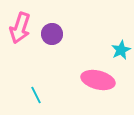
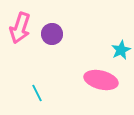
pink ellipse: moved 3 px right
cyan line: moved 1 px right, 2 px up
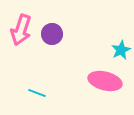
pink arrow: moved 1 px right, 2 px down
pink ellipse: moved 4 px right, 1 px down
cyan line: rotated 42 degrees counterclockwise
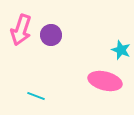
purple circle: moved 1 px left, 1 px down
cyan star: rotated 24 degrees counterclockwise
cyan line: moved 1 px left, 3 px down
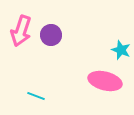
pink arrow: moved 1 px down
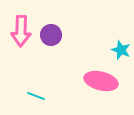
pink arrow: rotated 16 degrees counterclockwise
pink ellipse: moved 4 px left
